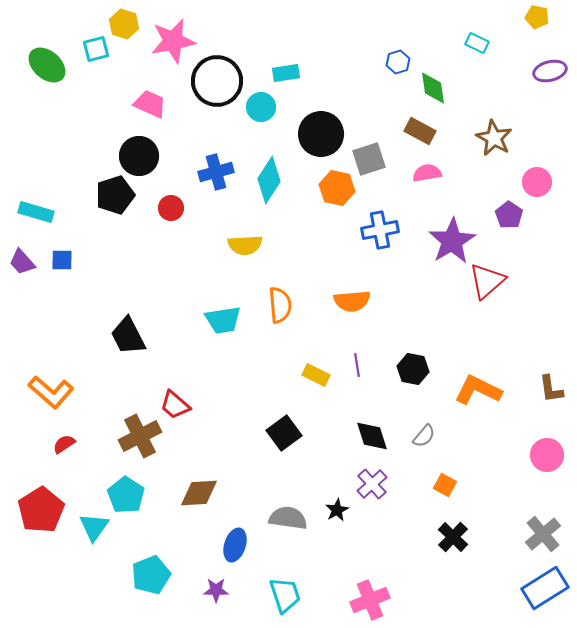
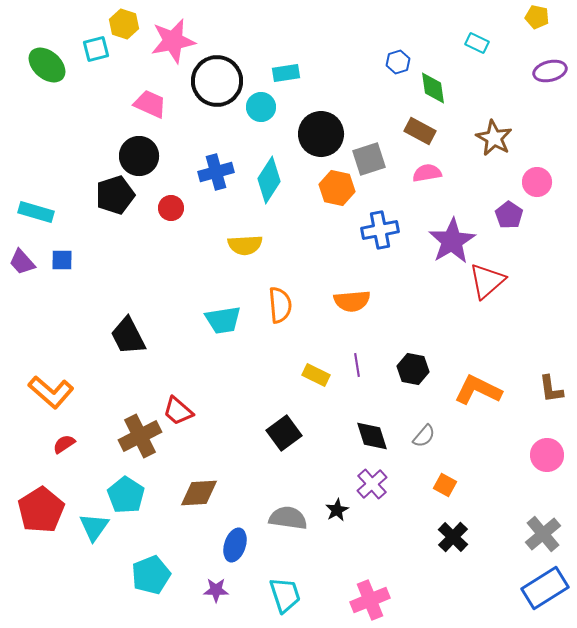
red trapezoid at (175, 405): moved 3 px right, 6 px down
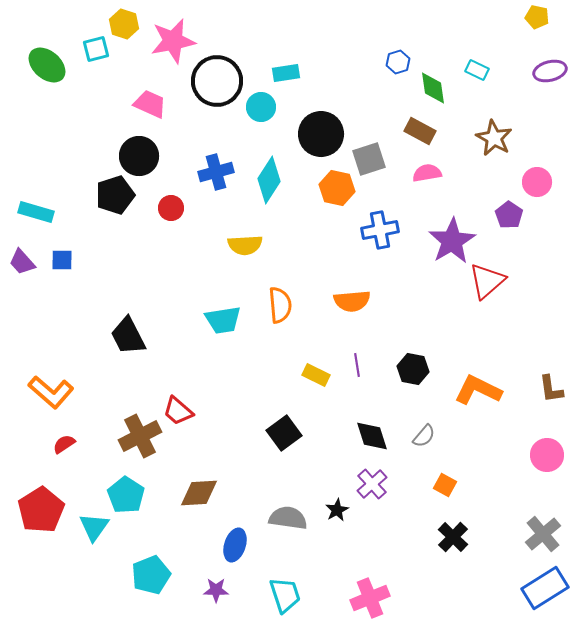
cyan rectangle at (477, 43): moved 27 px down
pink cross at (370, 600): moved 2 px up
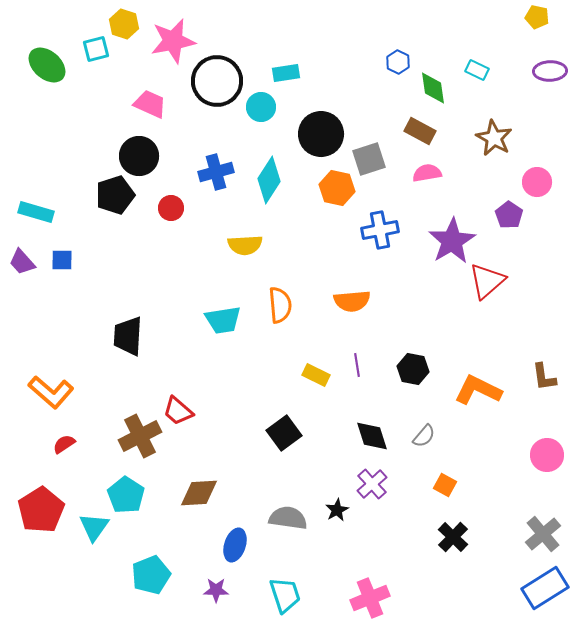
blue hexagon at (398, 62): rotated 15 degrees counterclockwise
purple ellipse at (550, 71): rotated 12 degrees clockwise
black trapezoid at (128, 336): rotated 30 degrees clockwise
brown L-shape at (551, 389): moved 7 px left, 12 px up
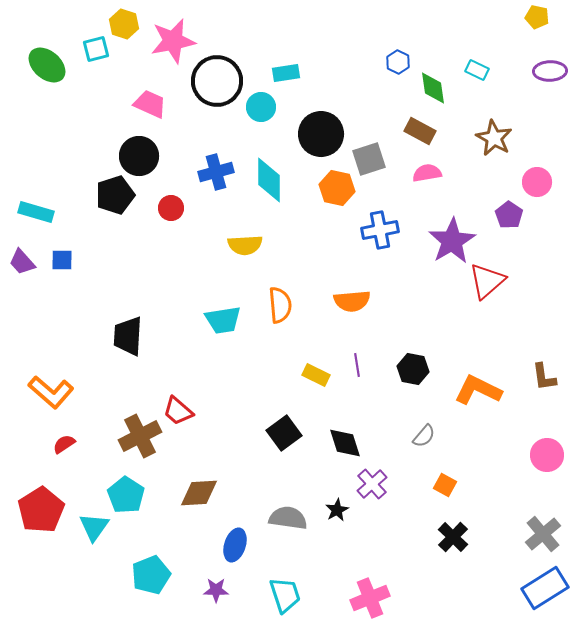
cyan diamond at (269, 180): rotated 33 degrees counterclockwise
black diamond at (372, 436): moved 27 px left, 7 px down
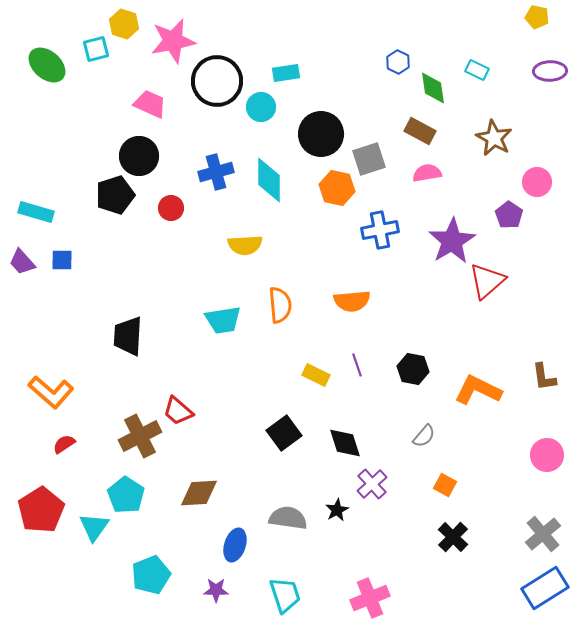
purple line at (357, 365): rotated 10 degrees counterclockwise
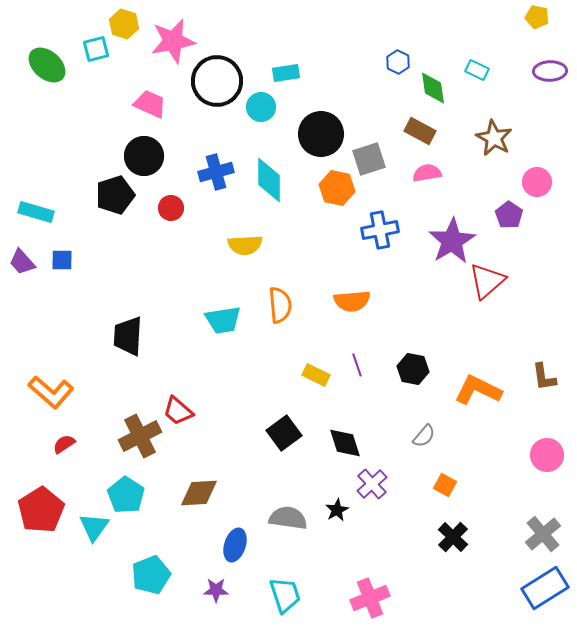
black circle at (139, 156): moved 5 px right
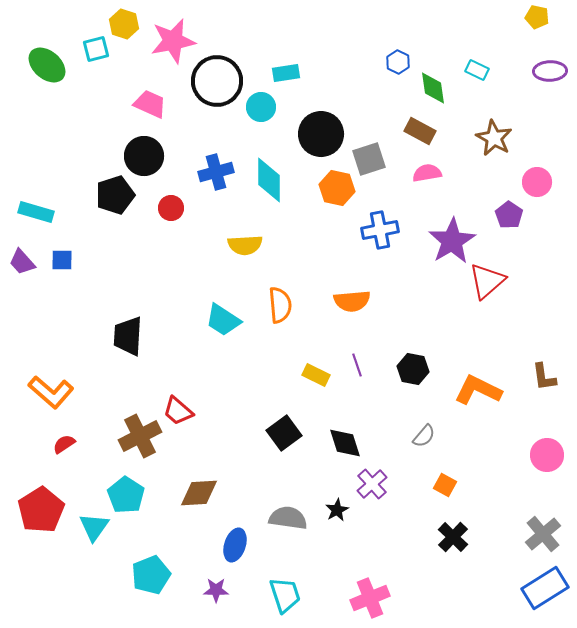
cyan trapezoid at (223, 320): rotated 42 degrees clockwise
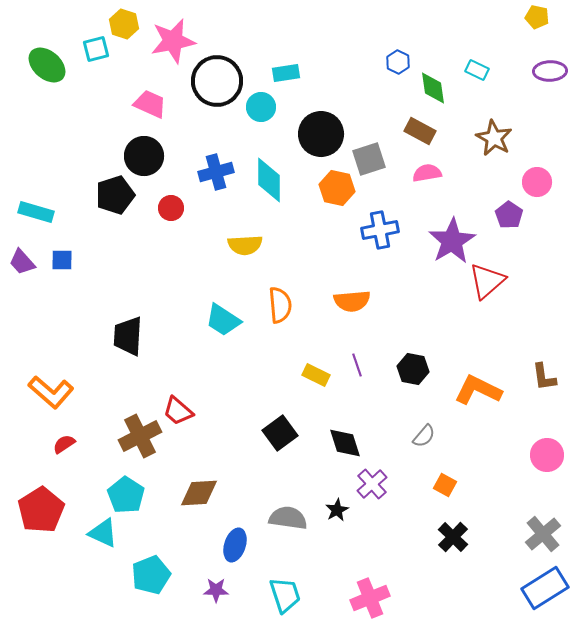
black square at (284, 433): moved 4 px left
cyan triangle at (94, 527): moved 9 px right, 6 px down; rotated 40 degrees counterclockwise
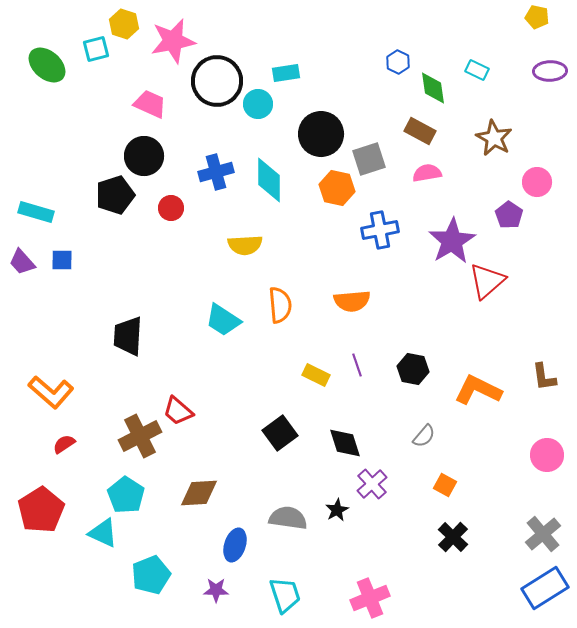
cyan circle at (261, 107): moved 3 px left, 3 px up
